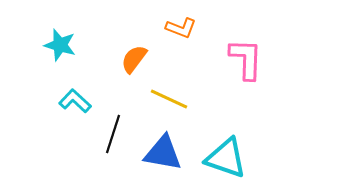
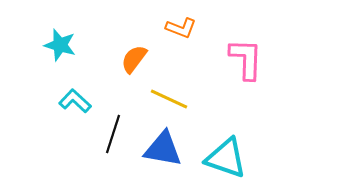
blue triangle: moved 4 px up
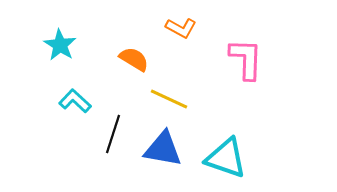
orange L-shape: rotated 8 degrees clockwise
cyan star: rotated 16 degrees clockwise
orange semicircle: rotated 84 degrees clockwise
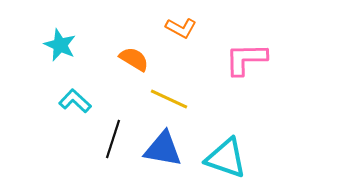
cyan star: rotated 8 degrees counterclockwise
pink L-shape: rotated 93 degrees counterclockwise
black line: moved 5 px down
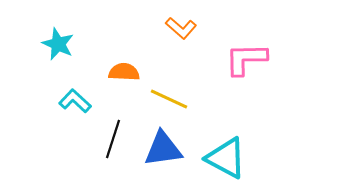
orange L-shape: rotated 12 degrees clockwise
cyan star: moved 2 px left, 1 px up
orange semicircle: moved 10 px left, 13 px down; rotated 28 degrees counterclockwise
blue triangle: rotated 18 degrees counterclockwise
cyan triangle: rotated 9 degrees clockwise
